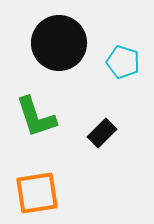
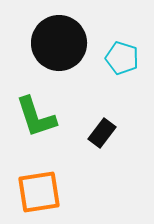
cyan pentagon: moved 1 px left, 4 px up
black rectangle: rotated 8 degrees counterclockwise
orange square: moved 2 px right, 1 px up
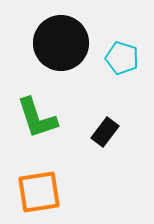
black circle: moved 2 px right
green L-shape: moved 1 px right, 1 px down
black rectangle: moved 3 px right, 1 px up
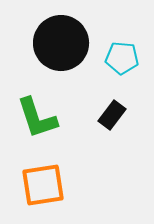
cyan pentagon: rotated 12 degrees counterclockwise
black rectangle: moved 7 px right, 17 px up
orange square: moved 4 px right, 7 px up
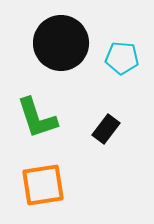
black rectangle: moved 6 px left, 14 px down
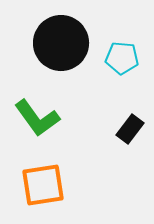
green L-shape: rotated 18 degrees counterclockwise
black rectangle: moved 24 px right
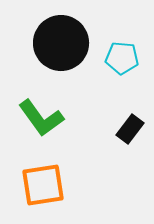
green L-shape: moved 4 px right
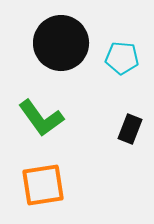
black rectangle: rotated 16 degrees counterclockwise
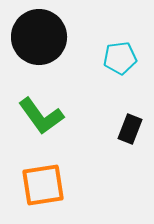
black circle: moved 22 px left, 6 px up
cyan pentagon: moved 2 px left; rotated 12 degrees counterclockwise
green L-shape: moved 2 px up
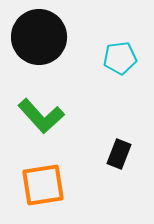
green L-shape: rotated 6 degrees counterclockwise
black rectangle: moved 11 px left, 25 px down
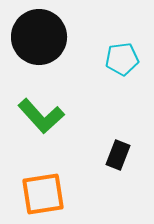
cyan pentagon: moved 2 px right, 1 px down
black rectangle: moved 1 px left, 1 px down
orange square: moved 9 px down
